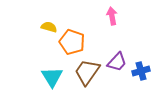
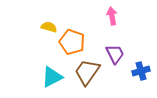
purple trapezoid: moved 2 px left, 8 px up; rotated 70 degrees counterclockwise
cyan triangle: rotated 35 degrees clockwise
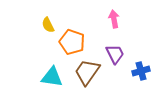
pink arrow: moved 2 px right, 3 px down
yellow semicircle: moved 1 px left, 2 px up; rotated 133 degrees counterclockwise
cyan triangle: rotated 35 degrees clockwise
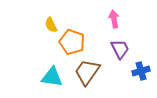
yellow semicircle: moved 3 px right
purple trapezoid: moved 5 px right, 5 px up
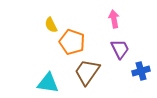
cyan triangle: moved 4 px left, 6 px down
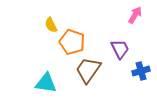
pink arrow: moved 21 px right, 4 px up; rotated 42 degrees clockwise
brown trapezoid: moved 1 px right, 2 px up
cyan triangle: moved 2 px left
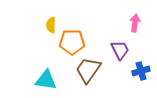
pink arrow: moved 8 px down; rotated 24 degrees counterclockwise
yellow semicircle: rotated 28 degrees clockwise
orange pentagon: rotated 20 degrees counterclockwise
purple trapezoid: moved 1 px down
cyan triangle: moved 3 px up
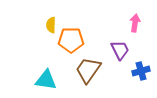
orange pentagon: moved 1 px left, 2 px up
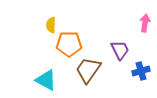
pink arrow: moved 10 px right
orange pentagon: moved 2 px left, 4 px down
cyan triangle: rotated 20 degrees clockwise
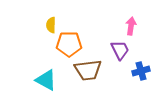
pink arrow: moved 14 px left, 3 px down
brown trapezoid: rotated 132 degrees counterclockwise
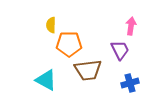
blue cross: moved 11 px left, 12 px down
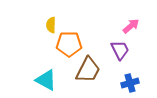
pink arrow: rotated 42 degrees clockwise
brown trapezoid: rotated 56 degrees counterclockwise
